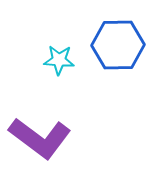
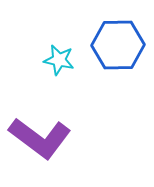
cyan star: rotated 8 degrees clockwise
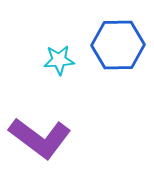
cyan star: rotated 16 degrees counterclockwise
